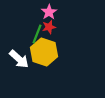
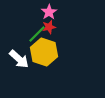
green line: rotated 24 degrees clockwise
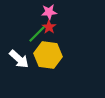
pink star: rotated 28 degrees clockwise
red star: rotated 24 degrees counterclockwise
yellow hexagon: moved 4 px right, 3 px down; rotated 12 degrees counterclockwise
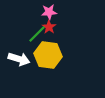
white arrow: rotated 25 degrees counterclockwise
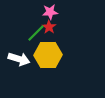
pink star: moved 1 px right
green line: moved 1 px left, 1 px up
yellow hexagon: rotated 8 degrees counterclockwise
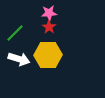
pink star: moved 1 px left, 1 px down
green line: moved 21 px left
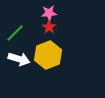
yellow hexagon: rotated 20 degrees counterclockwise
